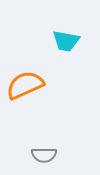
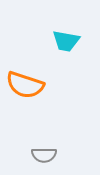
orange semicircle: rotated 138 degrees counterclockwise
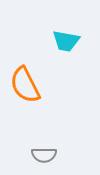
orange semicircle: rotated 45 degrees clockwise
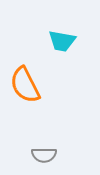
cyan trapezoid: moved 4 px left
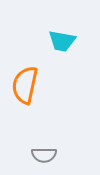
orange semicircle: rotated 39 degrees clockwise
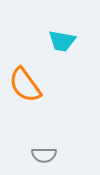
orange semicircle: rotated 48 degrees counterclockwise
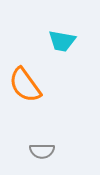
gray semicircle: moved 2 px left, 4 px up
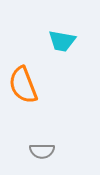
orange semicircle: moved 2 px left; rotated 15 degrees clockwise
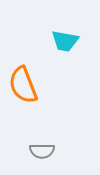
cyan trapezoid: moved 3 px right
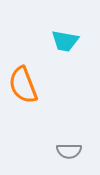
gray semicircle: moved 27 px right
